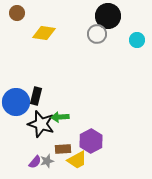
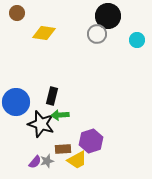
black rectangle: moved 16 px right
green arrow: moved 2 px up
purple hexagon: rotated 10 degrees clockwise
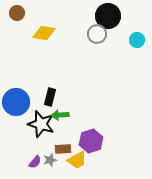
black rectangle: moved 2 px left, 1 px down
gray star: moved 3 px right, 1 px up
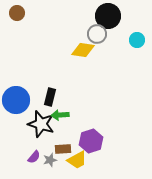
yellow diamond: moved 39 px right, 17 px down
blue circle: moved 2 px up
purple semicircle: moved 1 px left, 5 px up
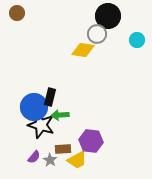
blue circle: moved 18 px right, 7 px down
black star: moved 1 px down
purple hexagon: rotated 25 degrees clockwise
gray star: rotated 24 degrees counterclockwise
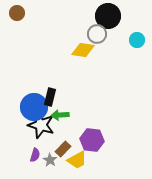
purple hexagon: moved 1 px right, 1 px up
brown rectangle: rotated 42 degrees counterclockwise
purple semicircle: moved 1 px right, 2 px up; rotated 24 degrees counterclockwise
